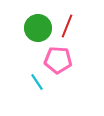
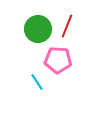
green circle: moved 1 px down
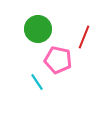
red line: moved 17 px right, 11 px down
pink pentagon: rotated 8 degrees clockwise
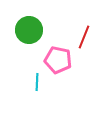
green circle: moved 9 px left, 1 px down
cyan line: rotated 36 degrees clockwise
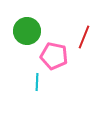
green circle: moved 2 px left, 1 px down
pink pentagon: moved 4 px left, 4 px up
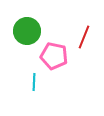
cyan line: moved 3 px left
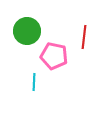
red line: rotated 15 degrees counterclockwise
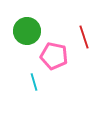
red line: rotated 25 degrees counterclockwise
cyan line: rotated 18 degrees counterclockwise
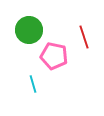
green circle: moved 2 px right, 1 px up
cyan line: moved 1 px left, 2 px down
